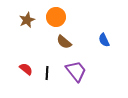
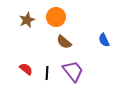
purple trapezoid: moved 3 px left
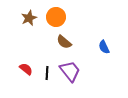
brown star: moved 2 px right, 2 px up
blue semicircle: moved 7 px down
purple trapezoid: moved 3 px left
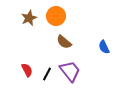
orange circle: moved 1 px up
red semicircle: moved 1 px right, 1 px down; rotated 24 degrees clockwise
black line: moved 1 px down; rotated 24 degrees clockwise
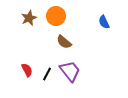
blue semicircle: moved 25 px up
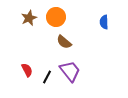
orange circle: moved 1 px down
blue semicircle: rotated 24 degrees clockwise
black line: moved 3 px down
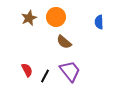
blue semicircle: moved 5 px left
black line: moved 2 px left, 1 px up
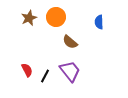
brown semicircle: moved 6 px right
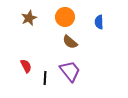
orange circle: moved 9 px right
red semicircle: moved 1 px left, 4 px up
black line: moved 2 px down; rotated 24 degrees counterclockwise
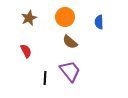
red semicircle: moved 15 px up
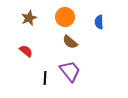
red semicircle: rotated 24 degrees counterclockwise
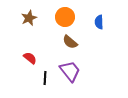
red semicircle: moved 4 px right, 7 px down
